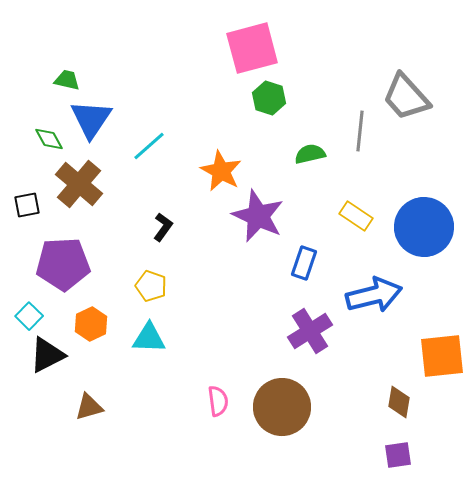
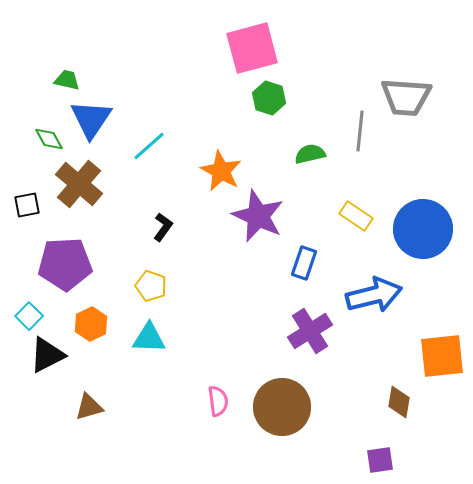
gray trapezoid: rotated 44 degrees counterclockwise
blue circle: moved 1 px left, 2 px down
purple pentagon: moved 2 px right
purple square: moved 18 px left, 5 px down
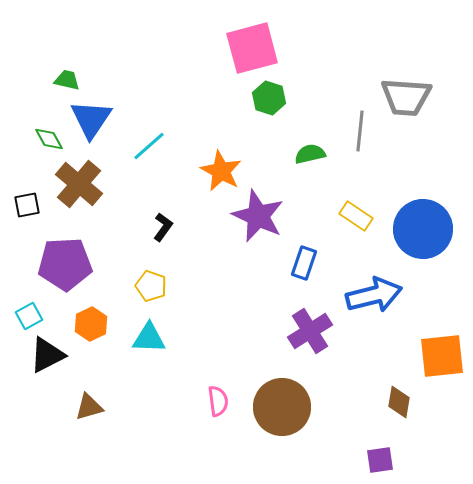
cyan square: rotated 16 degrees clockwise
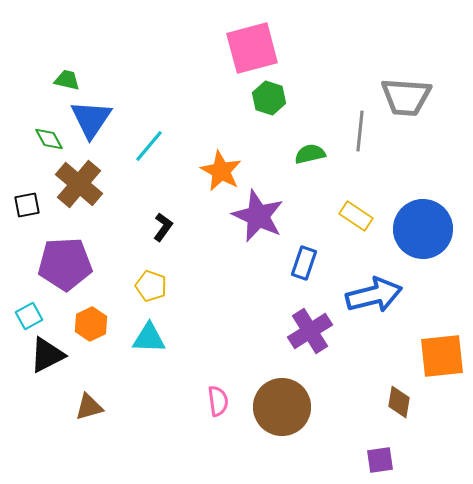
cyan line: rotated 9 degrees counterclockwise
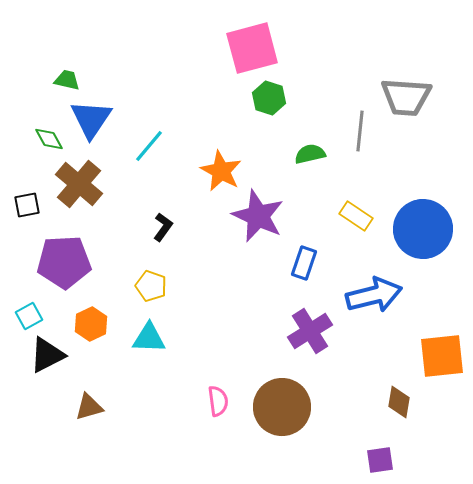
purple pentagon: moved 1 px left, 2 px up
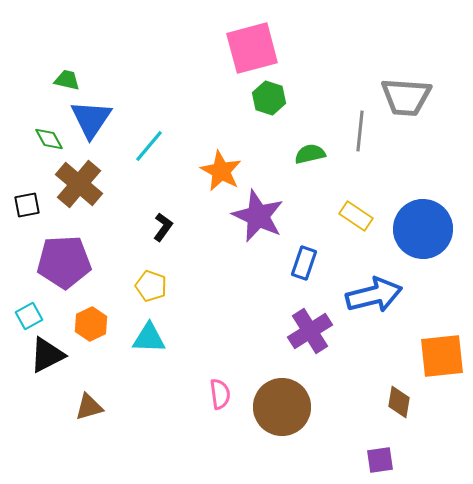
pink semicircle: moved 2 px right, 7 px up
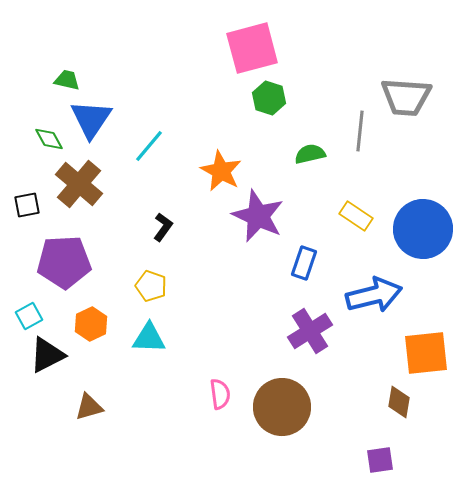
orange square: moved 16 px left, 3 px up
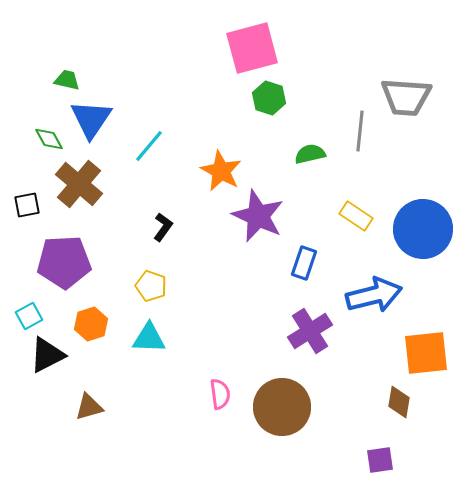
orange hexagon: rotated 8 degrees clockwise
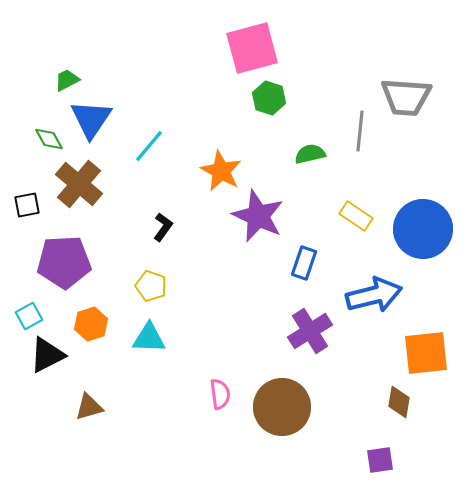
green trapezoid: rotated 40 degrees counterclockwise
